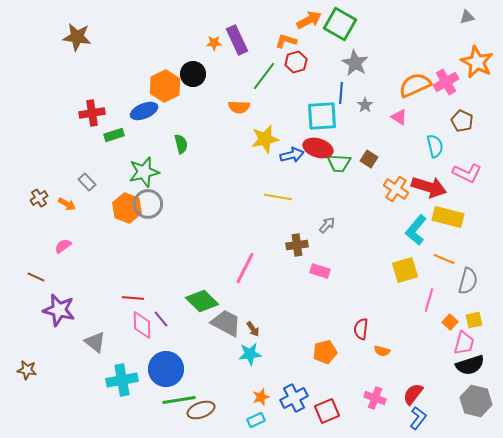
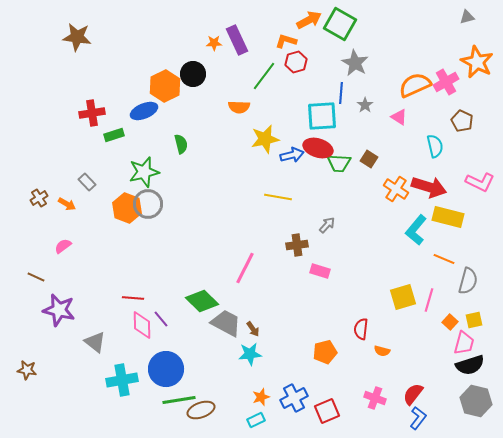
pink L-shape at (467, 173): moved 13 px right, 9 px down
yellow square at (405, 270): moved 2 px left, 27 px down
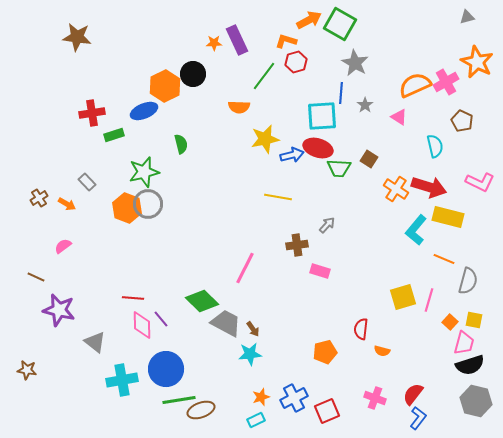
green trapezoid at (339, 163): moved 5 px down
yellow square at (474, 320): rotated 24 degrees clockwise
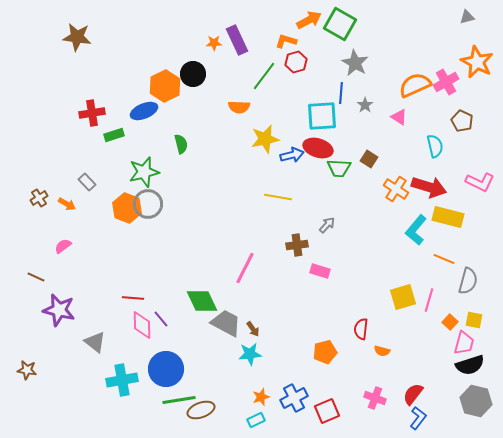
green diamond at (202, 301): rotated 20 degrees clockwise
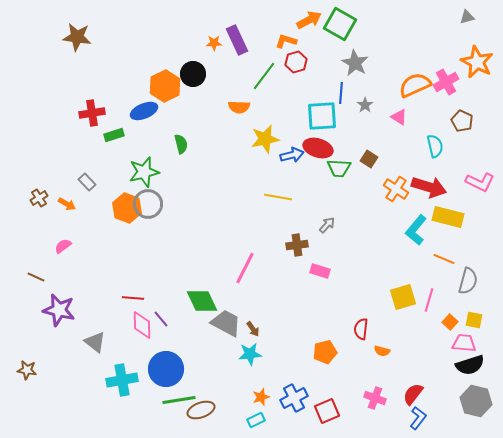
pink trapezoid at (464, 343): rotated 100 degrees counterclockwise
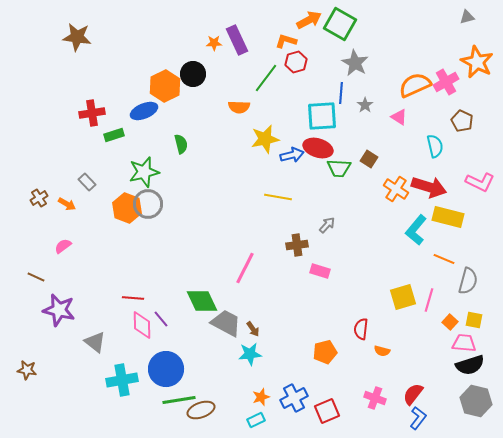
green line at (264, 76): moved 2 px right, 2 px down
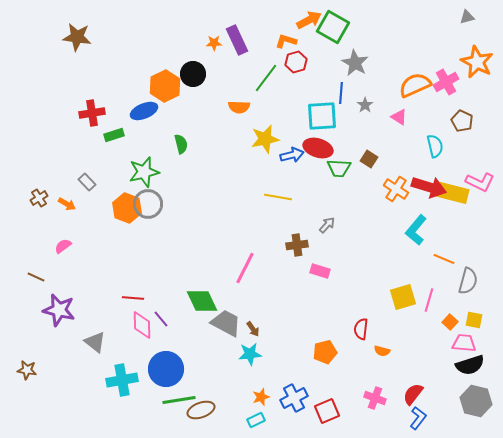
green square at (340, 24): moved 7 px left, 3 px down
yellow rectangle at (448, 217): moved 5 px right, 24 px up
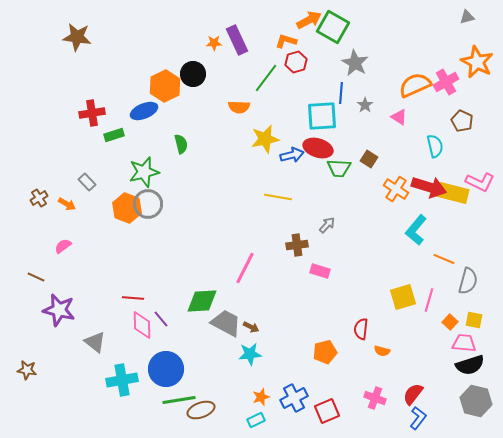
green diamond at (202, 301): rotated 68 degrees counterclockwise
brown arrow at (253, 329): moved 2 px left, 2 px up; rotated 28 degrees counterclockwise
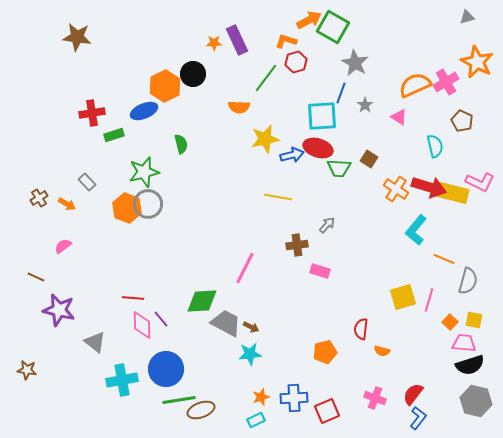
blue line at (341, 93): rotated 15 degrees clockwise
blue cross at (294, 398): rotated 24 degrees clockwise
